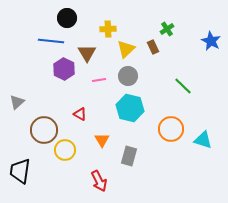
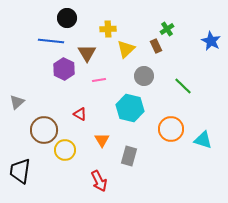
brown rectangle: moved 3 px right, 1 px up
gray circle: moved 16 px right
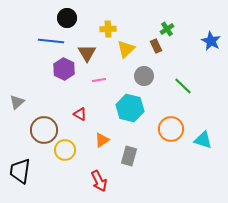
orange triangle: rotated 28 degrees clockwise
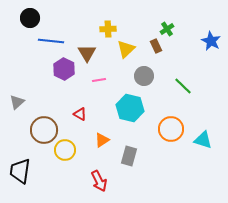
black circle: moved 37 px left
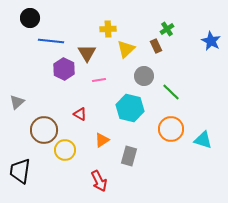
green line: moved 12 px left, 6 px down
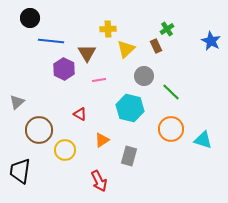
brown circle: moved 5 px left
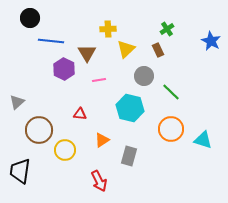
brown rectangle: moved 2 px right, 4 px down
red triangle: rotated 24 degrees counterclockwise
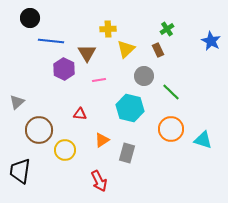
gray rectangle: moved 2 px left, 3 px up
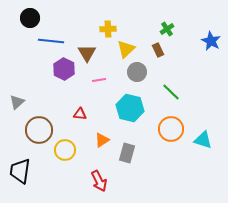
gray circle: moved 7 px left, 4 px up
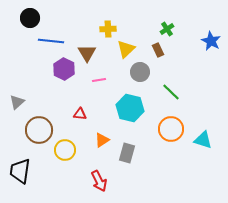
gray circle: moved 3 px right
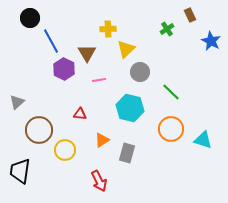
blue line: rotated 55 degrees clockwise
brown rectangle: moved 32 px right, 35 px up
